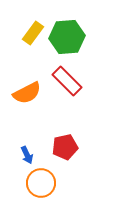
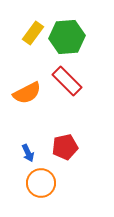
blue arrow: moved 1 px right, 2 px up
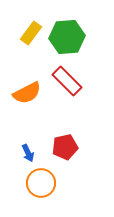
yellow rectangle: moved 2 px left
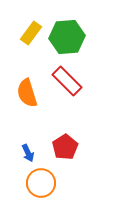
orange semicircle: rotated 100 degrees clockwise
red pentagon: rotated 20 degrees counterclockwise
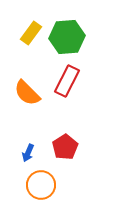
red rectangle: rotated 72 degrees clockwise
orange semicircle: rotated 28 degrees counterclockwise
blue arrow: rotated 48 degrees clockwise
orange circle: moved 2 px down
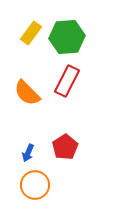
orange circle: moved 6 px left
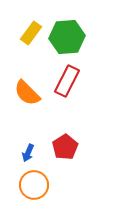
orange circle: moved 1 px left
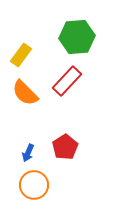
yellow rectangle: moved 10 px left, 22 px down
green hexagon: moved 10 px right
red rectangle: rotated 16 degrees clockwise
orange semicircle: moved 2 px left
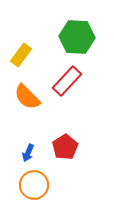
green hexagon: rotated 8 degrees clockwise
orange semicircle: moved 2 px right, 4 px down
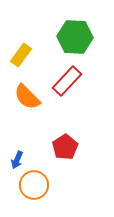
green hexagon: moved 2 px left
blue arrow: moved 11 px left, 7 px down
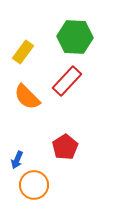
yellow rectangle: moved 2 px right, 3 px up
